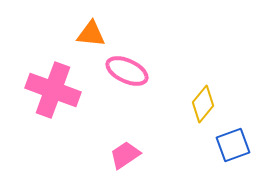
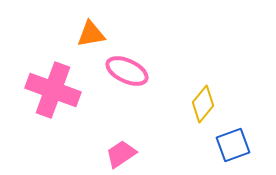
orange triangle: rotated 16 degrees counterclockwise
pink trapezoid: moved 4 px left, 1 px up
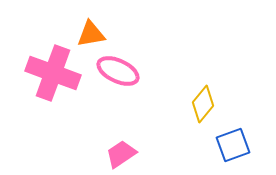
pink ellipse: moved 9 px left
pink cross: moved 17 px up
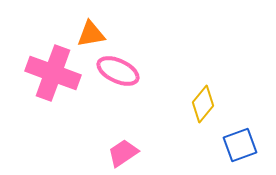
blue square: moved 7 px right
pink trapezoid: moved 2 px right, 1 px up
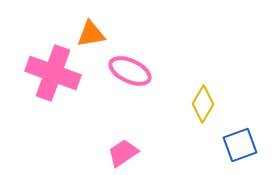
pink ellipse: moved 12 px right
yellow diamond: rotated 9 degrees counterclockwise
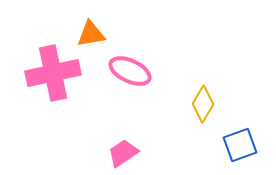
pink cross: rotated 32 degrees counterclockwise
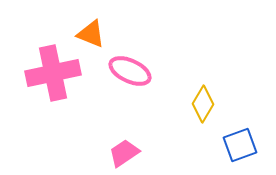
orange triangle: rotated 32 degrees clockwise
pink trapezoid: moved 1 px right
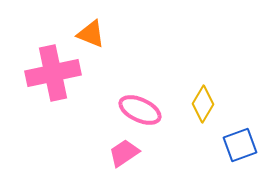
pink ellipse: moved 10 px right, 39 px down
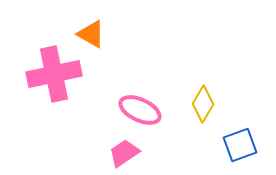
orange triangle: rotated 8 degrees clockwise
pink cross: moved 1 px right, 1 px down
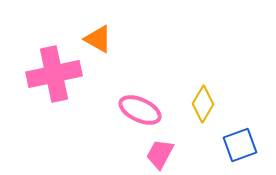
orange triangle: moved 7 px right, 5 px down
pink trapezoid: moved 36 px right, 1 px down; rotated 28 degrees counterclockwise
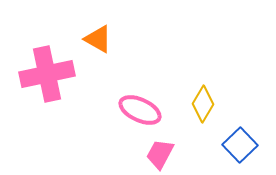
pink cross: moved 7 px left
blue square: rotated 24 degrees counterclockwise
